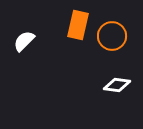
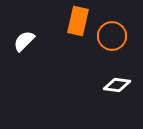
orange rectangle: moved 4 px up
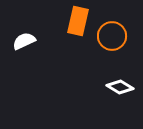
white semicircle: rotated 20 degrees clockwise
white diamond: moved 3 px right, 2 px down; rotated 24 degrees clockwise
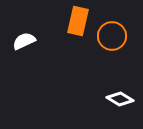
white diamond: moved 12 px down
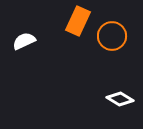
orange rectangle: rotated 12 degrees clockwise
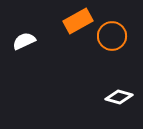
orange rectangle: rotated 36 degrees clockwise
white diamond: moved 1 px left, 2 px up; rotated 16 degrees counterclockwise
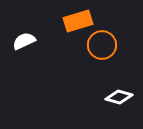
orange rectangle: rotated 12 degrees clockwise
orange circle: moved 10 px left, 9 px down
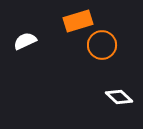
white semicircle: moved 1 px right
white diamond: rotated 28 degrees clockwise
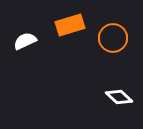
orange rectangle: moved 8 px left, 4 px down
orange circle: moved 11 px right, 7 px up
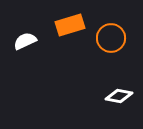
orange circle: moved 2 px left
white diamond: moved 1 px up; rotated 32 degrees counterclockwise
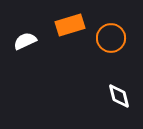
white diamond: rotated 64 degrees clockwise
